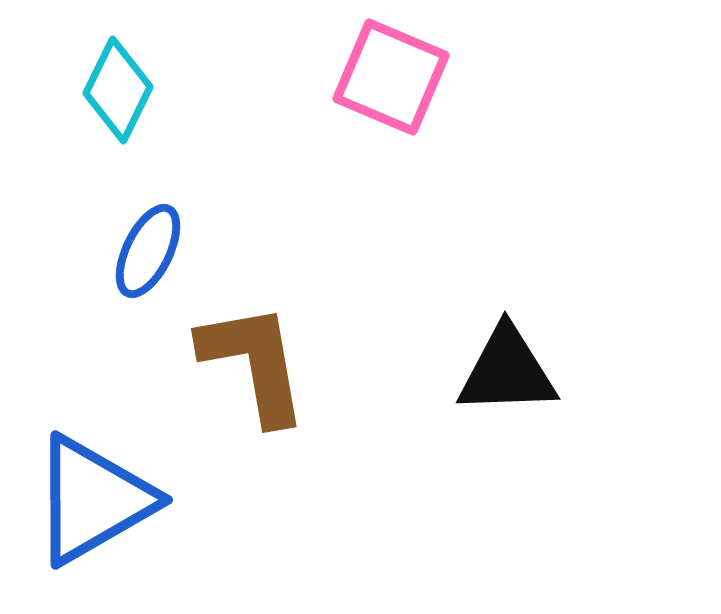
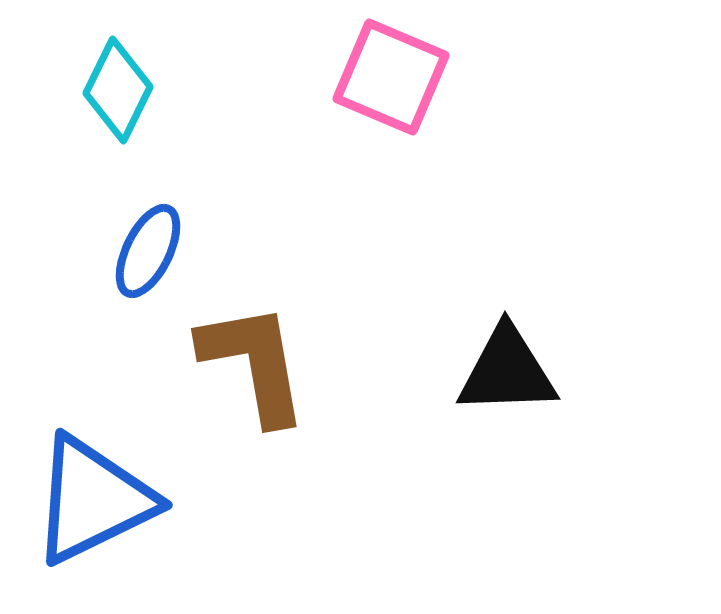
blue triangle: rotated 4 degrees clockwise
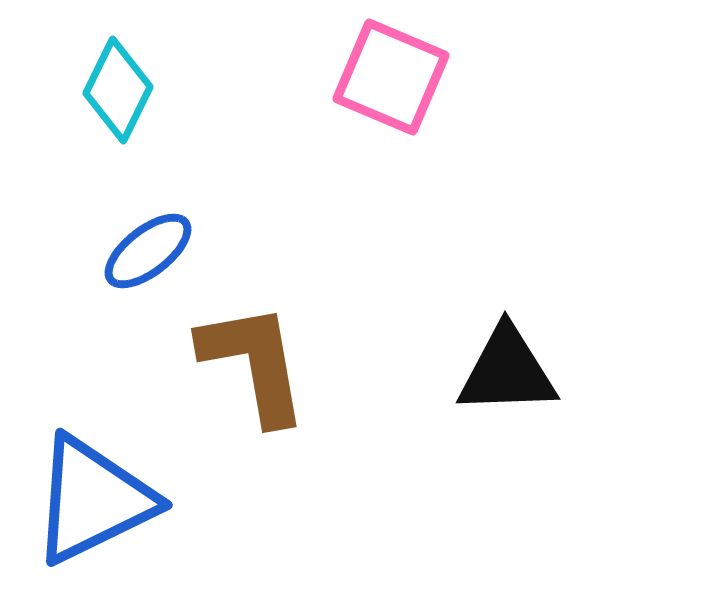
blue ellipse: rotated 26 degrees clockwise
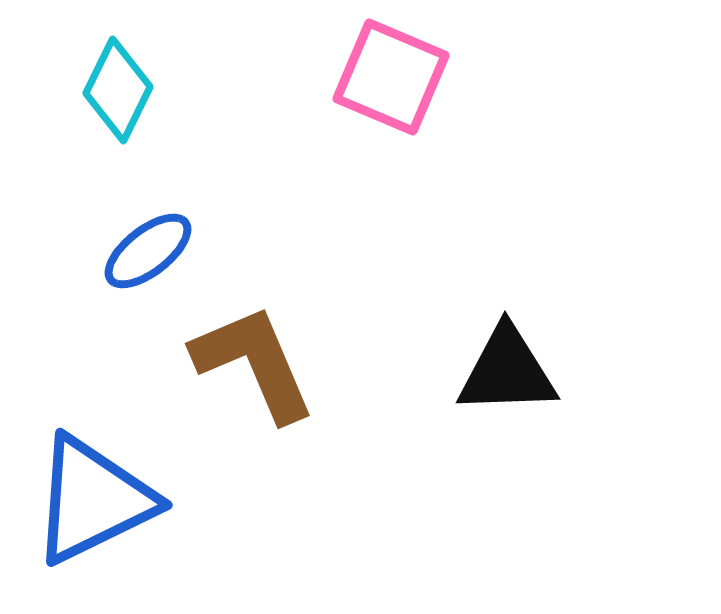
brown L-shape: rotated 13 degrees counterclockwise
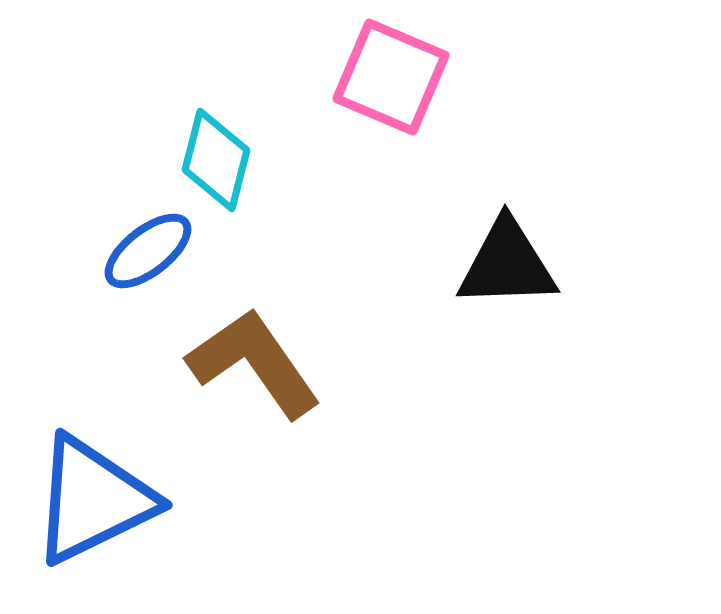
cyan diamond: moved 98 px right, 70 px down; rotated 12 degrees counterclockwise
brown L-shape: rotated 12 degrees counterclockwise
black triangle: moved 107 px up
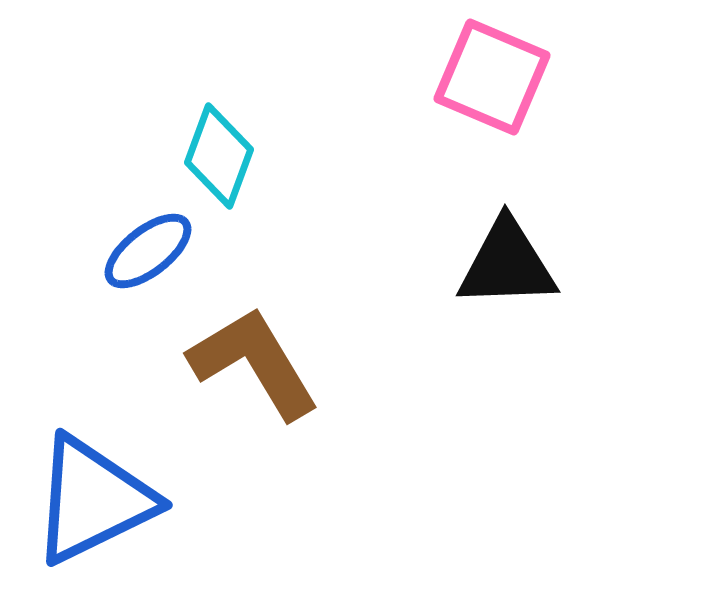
pink square: moved 101 px right
cyan diamond: moved 3 px right, 4 px up; rotated 6 degrees clockwise
brown L-shape: rotated 4 degrees clockwise
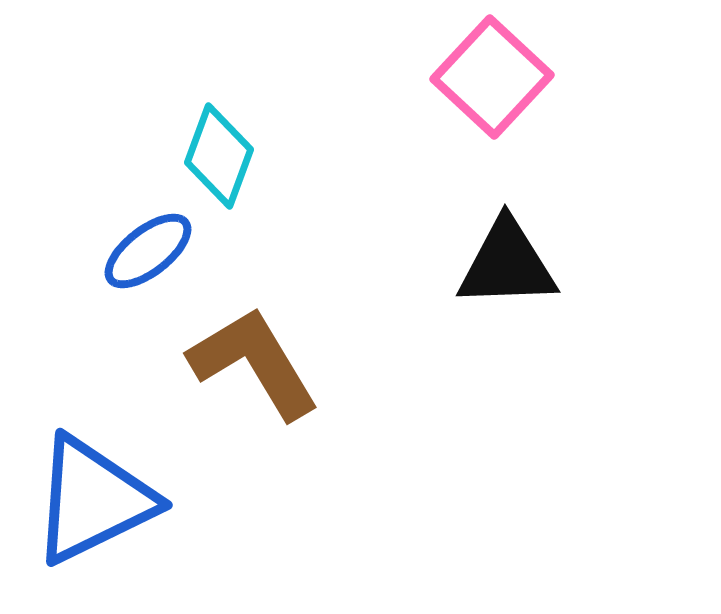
pink square: rotated 20 degrees clockwise
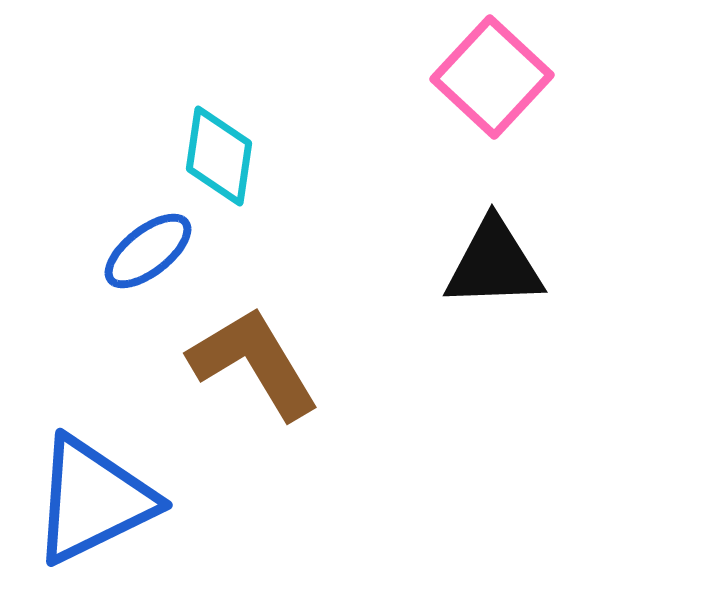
cyan diamond: rotated 12 degrees counterclockwise
black triangle: moved 13 px left
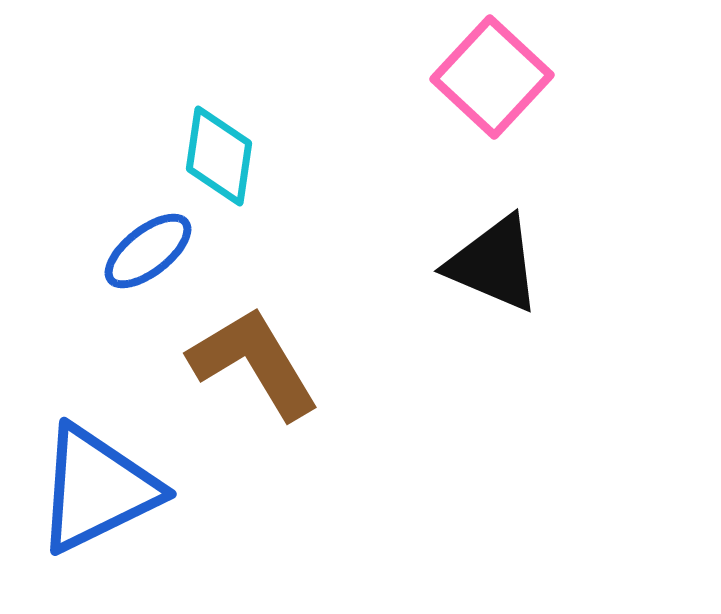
black triangle: rotated 25 degrees clockwise
blue triangle: moved 4 px right, 11 px up
